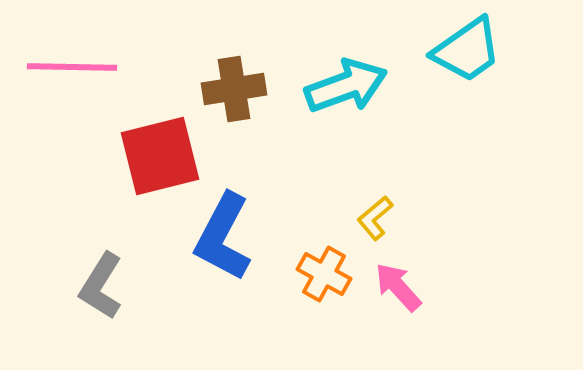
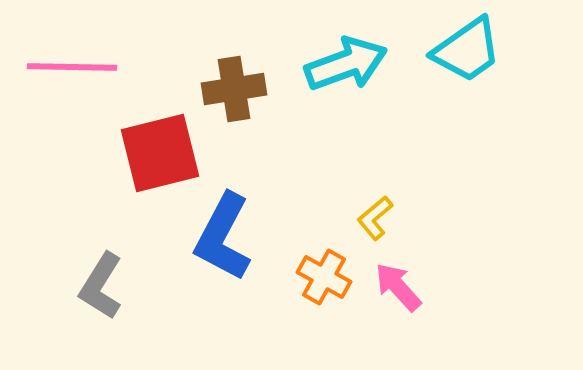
cyan arrow: moved 22 px up
red square: moved 3 px up
orange cross: moved 3 px down
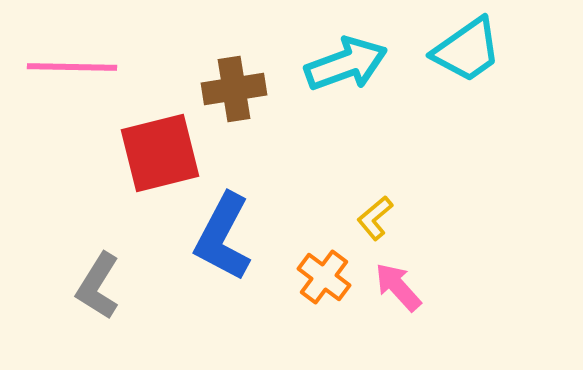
orange cross: rotated 8 degrees clockwise
gray L-shape: moved 3 px left
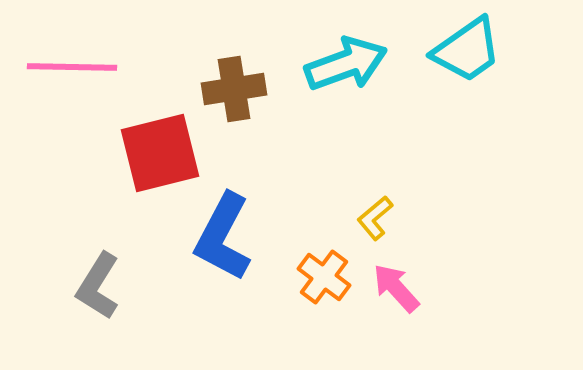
pink arrow: moved 2 px left, 1 px down
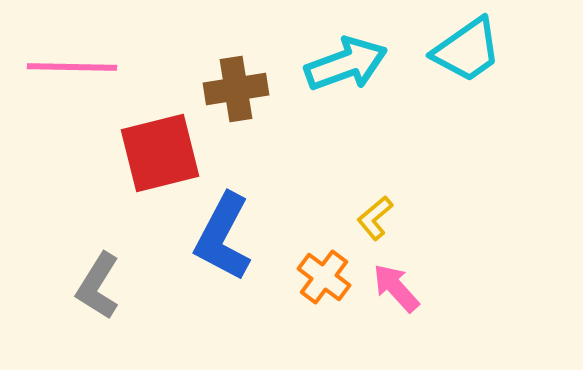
brown cross: moved 2 px right
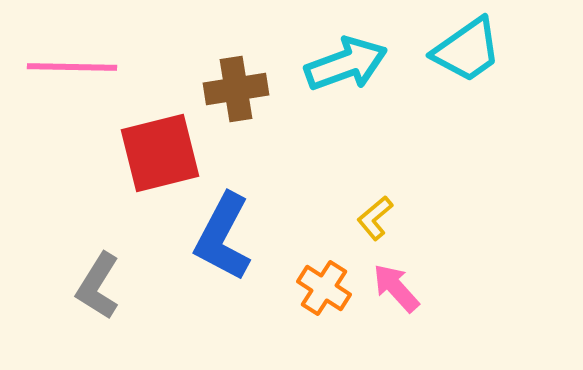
orange cross: moved 11 px down; rotated 4 degrees counterclockwise
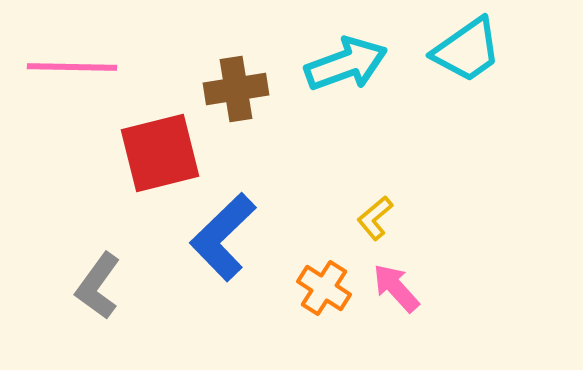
blue L-shape: rotated 18 degrees clockwise
gray L-shape: rotated 4 degrees clockwise
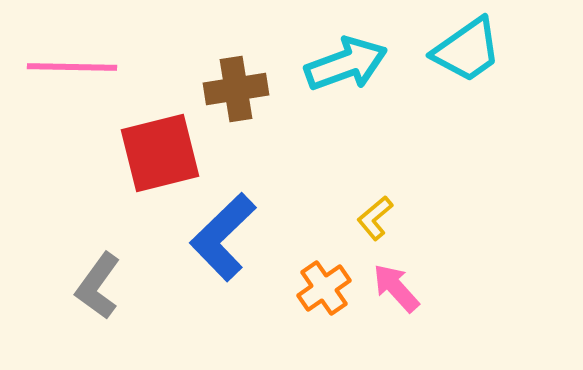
orange cross: rotated 22 degrees clockwise
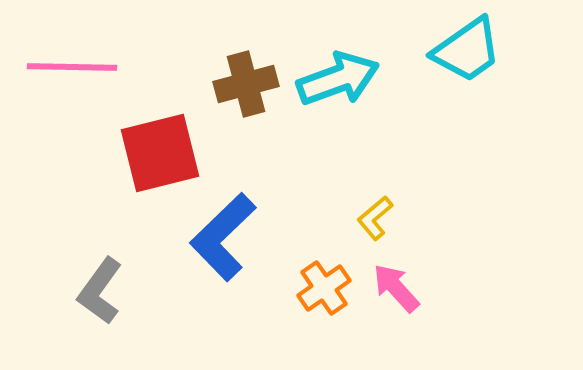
cyan arrow: moved 8 px left, 15 px down
brown cross: moved 10 px right, 5 px up; rotated 6 degrees counterclockwise
gray L-shape: moved 2 px right, 5 px down
